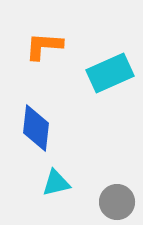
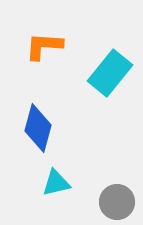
cyan rectangle: rotated 27 degrees counterclockwise
blue diamond: moved 2 px right; rotated 9 degrees clockwise
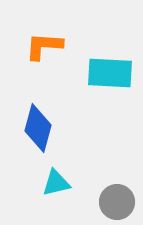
cyan rectangle: rotated 54 degrees clockwise
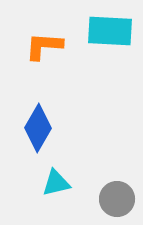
cyan rectangle: moved 42 px up
blue diamond: rotated 15 degrees clockwise
gray circle: moved 3 px up
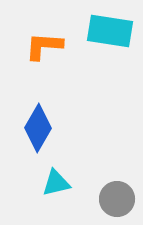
cyan rectangle: rotated 6 degrees clockwise
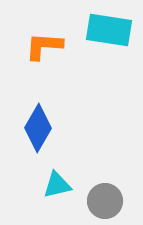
cyan rectangle: moved 1 px left, 1 px up
cyan triangle: moved 1 px right, 2 px down
gray circle: moved 12 px left, 2 px down
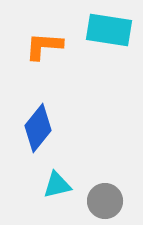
blue diamond: rotated 9 degrees clockwise
